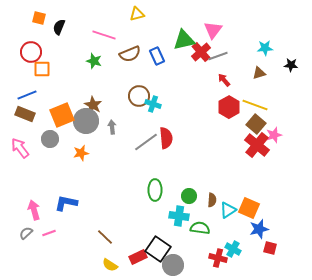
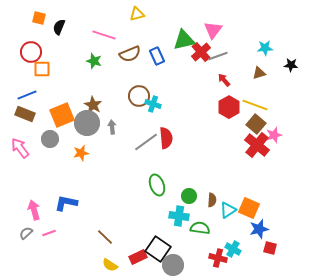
gray circle at (86, 121): moved 1 px right, 2 px down
green ellipse at (155, 190): moved 2 px right, 5 px up; rotated 20 degrees counterclockwise
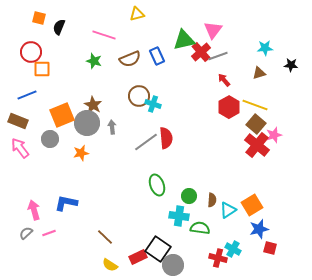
brown semicircle at (130, 54): moved 5 px down
brown rectangle at (25, 114): moved 7 px left, 7 px down
orange square at (249, 208): moved 3 px right, 3 px up; rotated 35 degrees clockwise
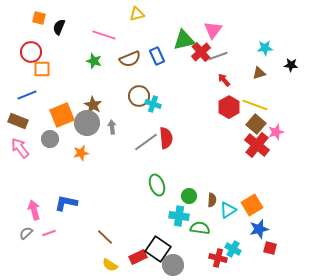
pink star at (274, 135): moved 2 px right, 3 px up
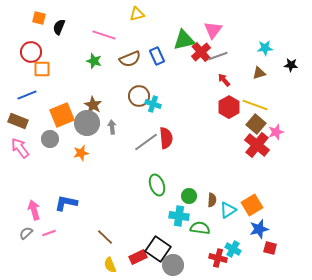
yellow semicircle at (110, 265): rotated 35 degrees clockwise
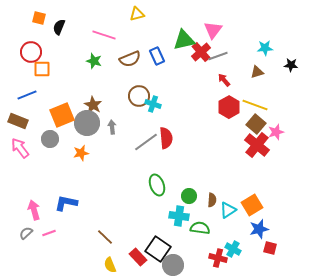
brown triangle at (259, 73): moved 2 px left, 1 px up
red rectangle at (138, 257): rotated 72 degrees clockwise
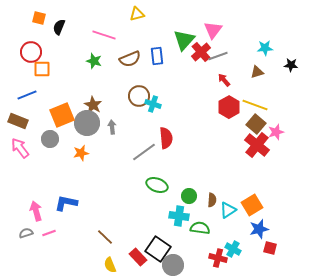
green triangle at (184, 40): rotated 35 degrees counterclockwise
blue rectangle at (157, 56): rotated 18 degrees clockwise
gray line at (146, 142): moved 2 px left, 10 px down
green ellipse at (157, 185): rotated 50 degrees counterclockwise
pink arrow at (34, 210): moved 2 px right, 1 px down
gray semicircle at (26, 233): rotated 24 degrees clockwise
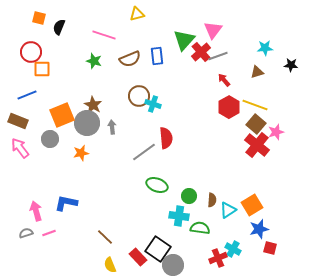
red cross at (218, 258): rotated 36 degrees counterclockwise
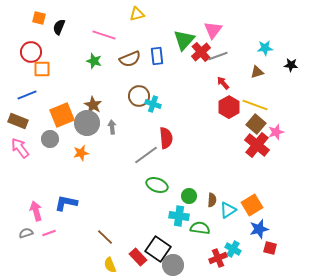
red arrow at (224, 80): moved 1 px left, 3 px down
gray line at (144, 152): moved 2 px right, 3 px down
